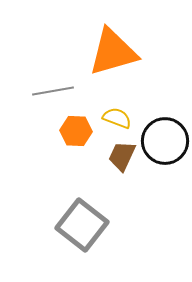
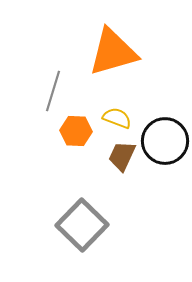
gray line: rotated 63 degrees counterclockwise
gray square: rotated 6 degrees clockwise
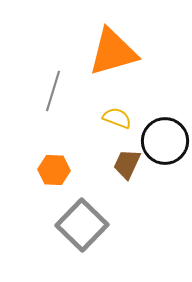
orange hexagon: moved 22 px left, 39 px down
brown trapezoid: moved 5 px right, 8 px down
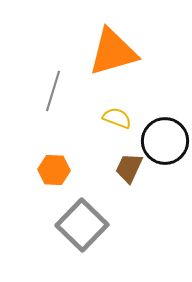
brown trapezoid: moved 2 px right, 4 px down
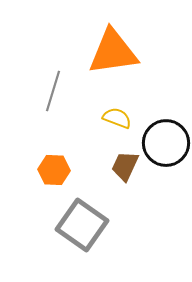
orange triangle: rotated 8 degrees clockwise
black circle: moved 1 px right, 2 px down
brown trapezoid: moved 4 px left, 2 px up
gray square: rotated 9 degrees counterclockwise
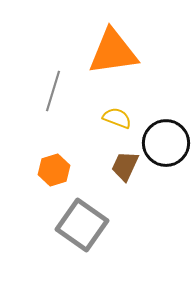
orange hexagon: rotated 20 degrees counterclockwise
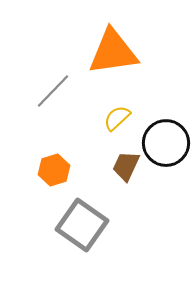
gray line: rotated 27 degrees clockwise
yellow semicircle: rotated 64 degrees counterclockwise
brown trapezoid: moved 1 px right
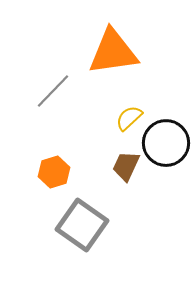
yellow semicircle: moved 12 px right
orange hexagon: moved 2 px down
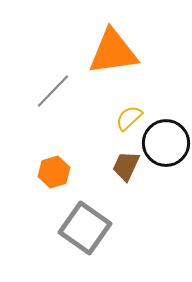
gray square: moved 3 px right, 3 px down
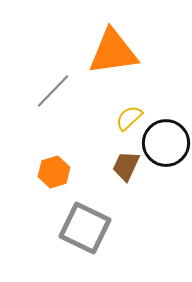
gray square: rotated 9 degrees counterclockwise
